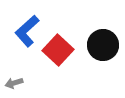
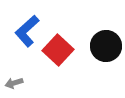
black circle: moved 3 px right, 1 px down
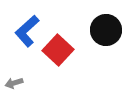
black circle: moved 16 px up
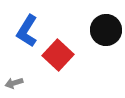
blue L-shape: rotated 16 degrees counterclockwise
red square: moved 5 px down
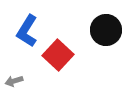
gray arrow: moved 2 px up
